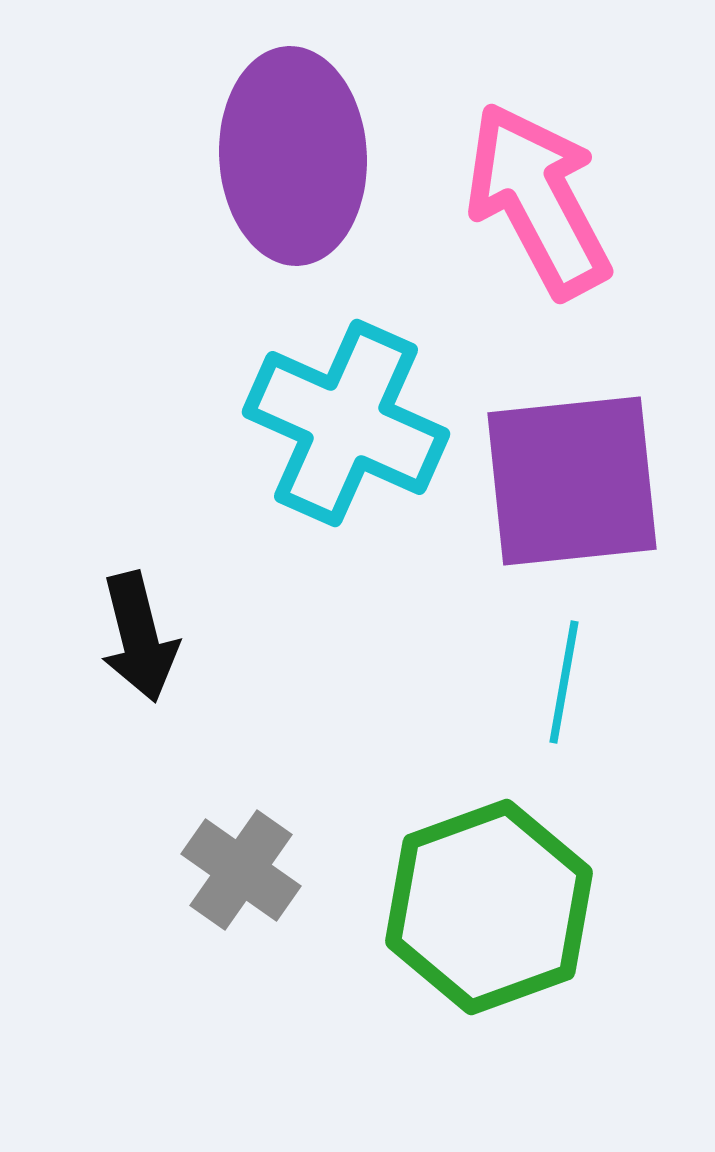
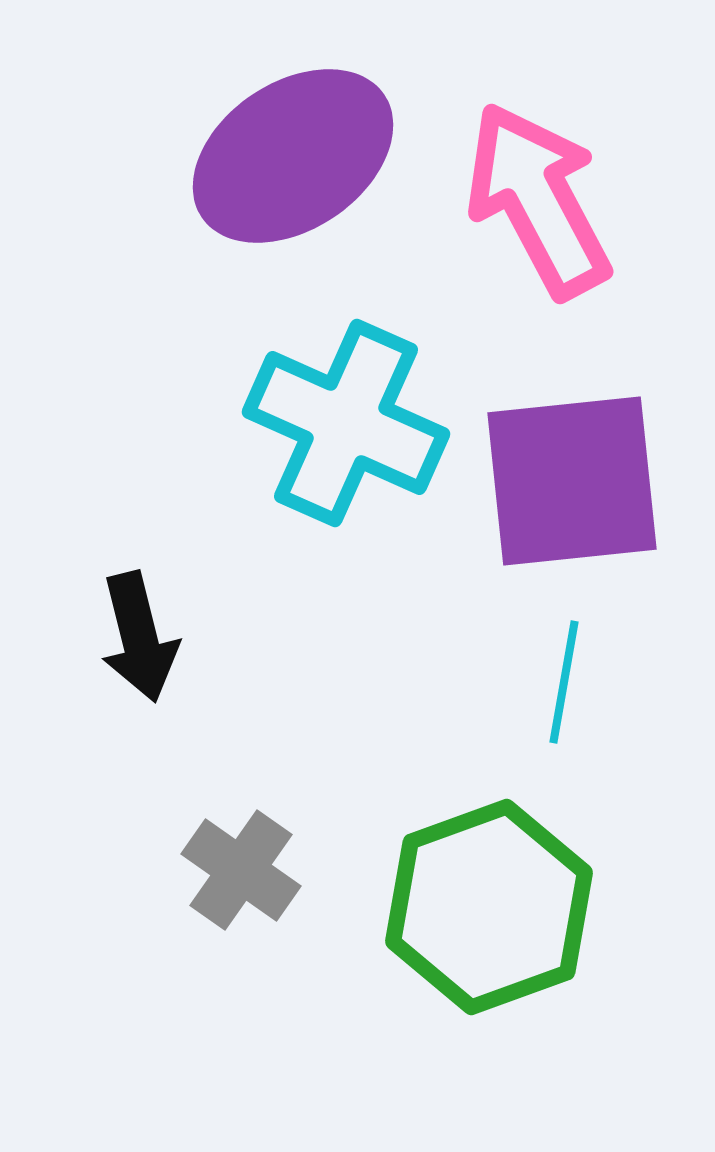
purple ellipse: rotated 59 degrees clockwise
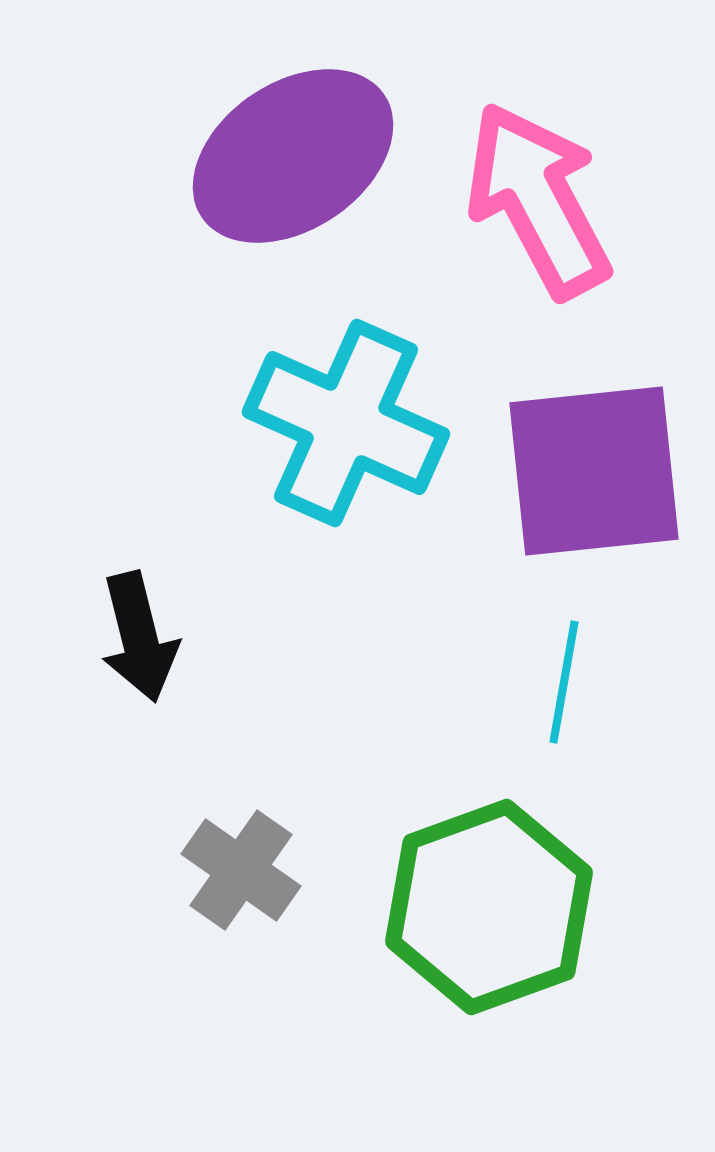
purple square: moved 22 px right, 10 px up
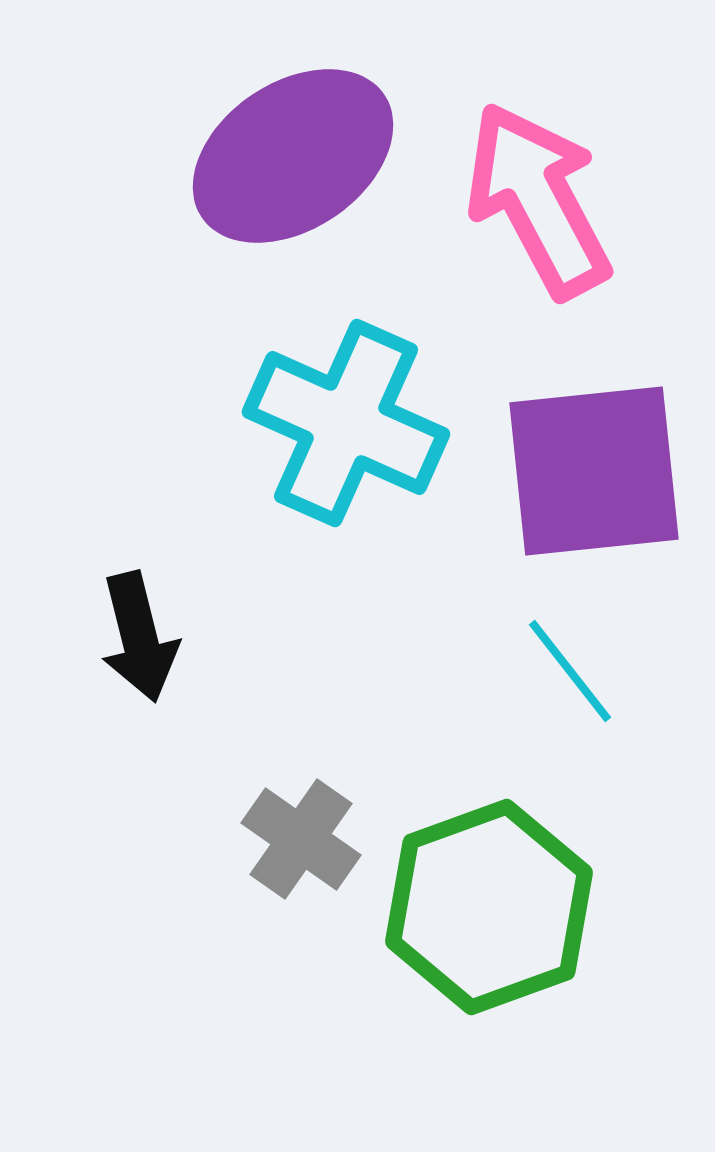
cyan line: moved 6 px right, 11 px up; rotated 48 degrees counterclockwise
gray cross: moved 60 px right, 31 px up
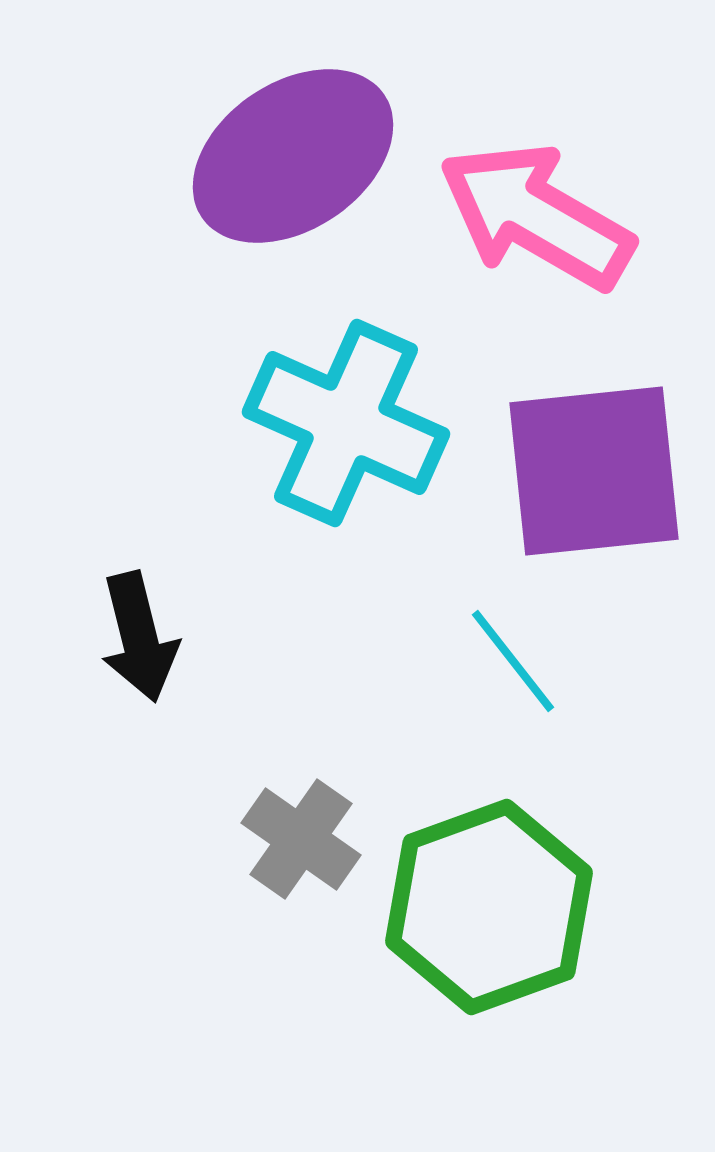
pink arrow: moved 2 px left, 16 px down; rotated 32 degrees counterclockwise
cyan line: moved 57 px left, 10 px up
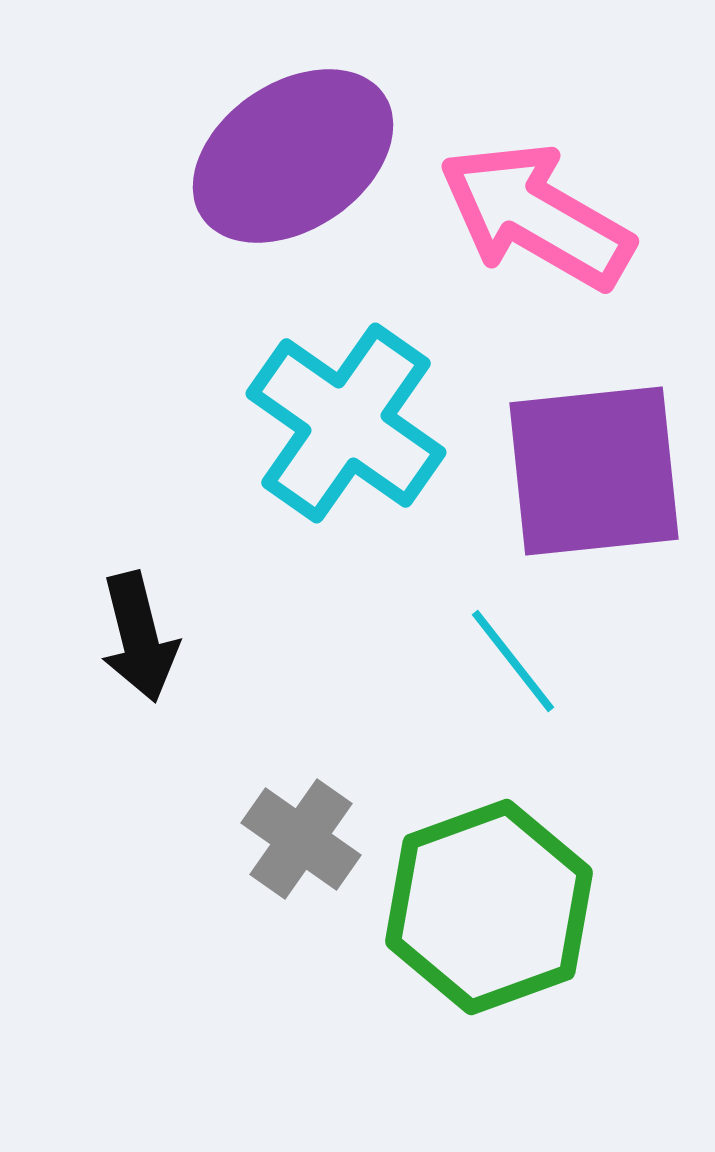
cyan cross: rotated 11 degrees clockwise
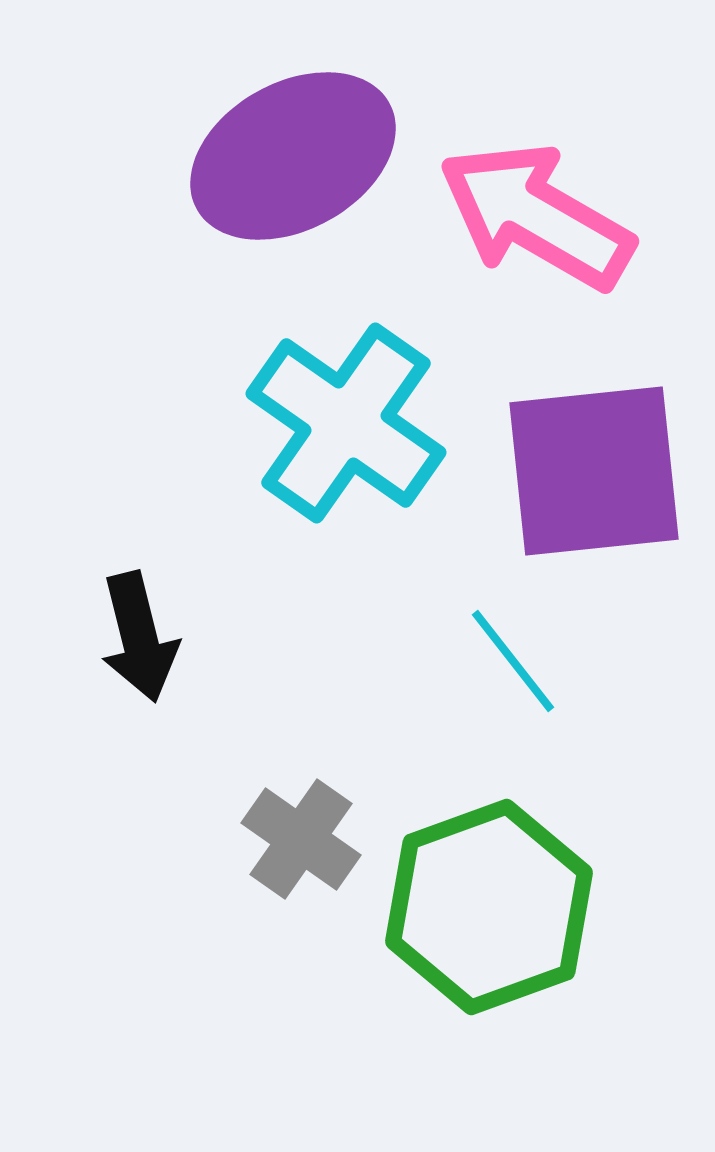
purple ellipse: rotated 5 degrees clockwise
